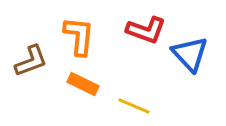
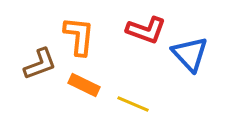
brown L-shape: moved 9 px right, 3 px down
orange rectangle: moved 1 px right, 1 px down
yellow line: moved 1 px left, 2 px up
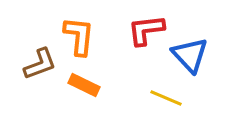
red L-shape: rotated 153 degrees clockwise
blue triangle: moved 1 px down
yellow line: moved 33 px right, 6 px up
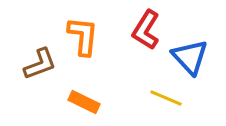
red L-shape: rotated 51 degrees counterclockwise
orange L-shape: moved 4 px right
blue triangle: moved 2 px down
orange rectangle: moved 17 px down
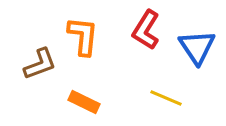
blue triangle: moved 7 px right, 10 px up; rotated 9 degrees clockwise
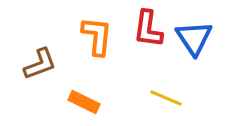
red L-shape: moved 2 px right, 1 px up; rotated 24 degrees counterclockwise
orange L-shape: moved 14 px right
blue triangle: moved 3 px left, 9 px up
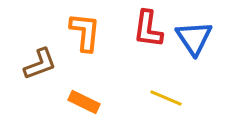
orange L-shape: moved 12 px left, 4 px up
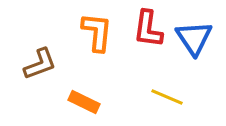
orange L-shape: moved 12 px right
yellow line: moved 1 px right, 1 px up
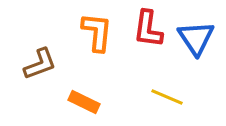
blue triangle: moved 2 px right
